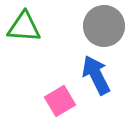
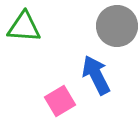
gray circle: moved 13 px right
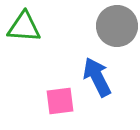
blue arrow: moved 1 px right, 2 px down
pink square: rotated 24 degrees clockwise
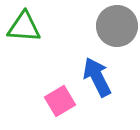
pink square: rotated 24 degrees counterclockwise
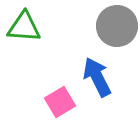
pink square: moved 1 px down
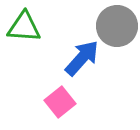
blue arrow: moved 15 px left, 19 px up; rotated 69 degrees clockwise
pink square: rotated 8 degrees counterclockwise
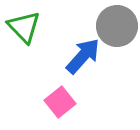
green triangle: rotated 42 degrees clockwise
blue arrow: moved 1 px right, 2 px up
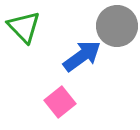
blue arrow: moved 1 px left; rotated 12 degrees clockwise
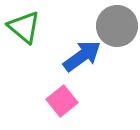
green triangle: rotated 6 degrees counterclockwise
pink square: moved 2 px right, 1 px up
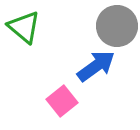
blue arrow: moved 14 px right, 10 px down
